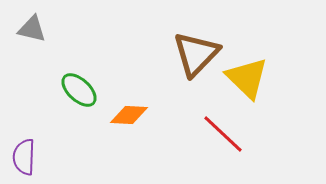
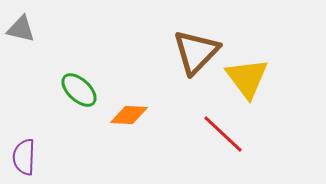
gray triangle: moved 11 px left
brown triangle: moved 2 px up
yellow triangle: rotated 9 degrees clockwise
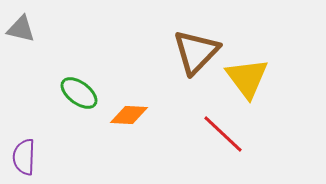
green ellipse: moved 3 px down; rotated 6 degrees counterclockwise
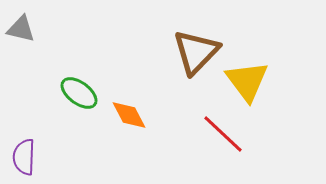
yellow triangle: moved 3 px down
orange diamond: rotated 60 degrees clockwise
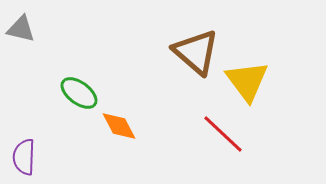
brown triangle: rotated 33 degrees counterclockwise
orange diamond: moved 10 px left, 11 px down
